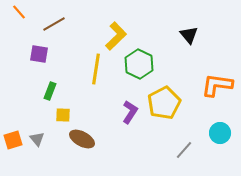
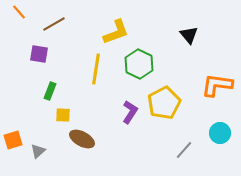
yellow L-shape: moved 4 px up; rotated 24 degrees clockwise
gray triangle: moved 1 px right, 12 px down; rotated 28 degrees clockwise
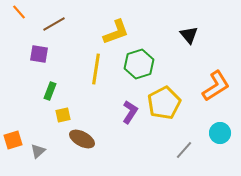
green hexagon: rotated 16 degrees clockwise
orange L-shape: moved 1 px left, 1 px down; rotated 140 degrees clockwise
yellow square: rotated 14 degrees counterclockwise
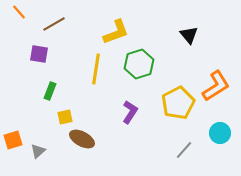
yellow pentagon: moved 14 px right
yellow square: moved 2 px right, 2 px down
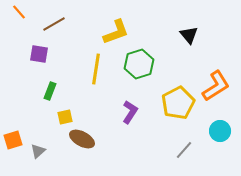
cyan circle: moved 2 px up
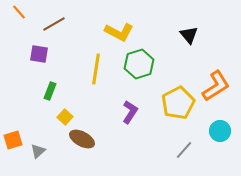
yellow L-shape: moved 3 px right; rotated 48 degrees clockwise
yellow square: rotated 35 degrees counterclockwise
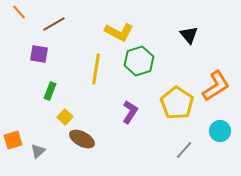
green hexagon: moved 3 px up
yellow pentagon: moved 1 px left; rotated 12 degrees counterclockwise
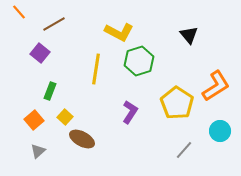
purple square: moved 1 px right, 1 px up; rotated 30 degrees clockwise
orange square: moved 21 px right, 20 px up; rotated 24 degrees counterclockwise
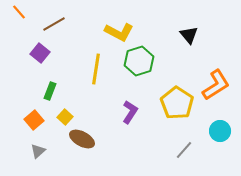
orange L-shape: moved 1 px up
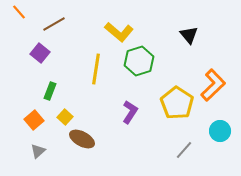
yellow L-shape: rotated 12 degrees clockwise
orange L-shape: moved 3 px left; rotated 12 degrees counterclockwise
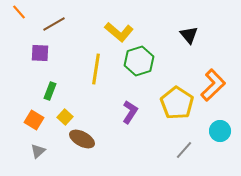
purple square: rotated 36 degrees counterclockwise
orange square: rotated 18 degrees counterclockwise
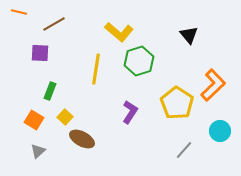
orange line: rotated 35 degrees counterclockwise
